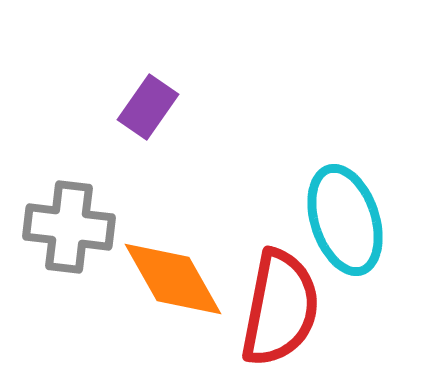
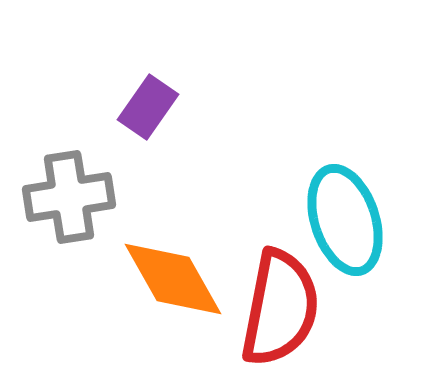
gray cross: moved 30 px up; rotated 16 degrees counterclockwise
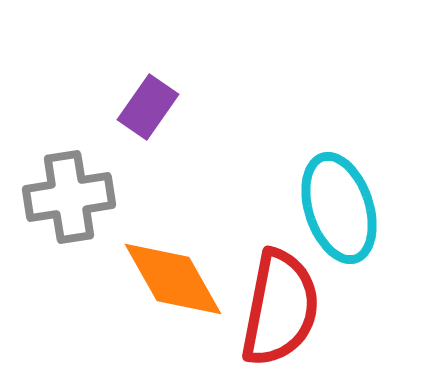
cyan ellipse: moved 6 px left, 12 px up
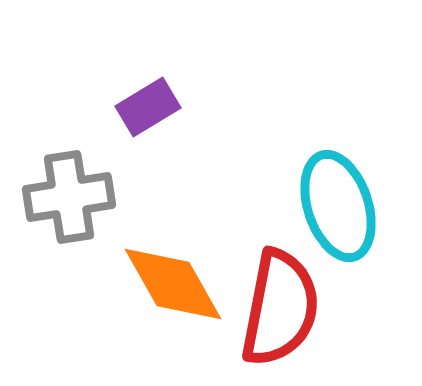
purple rectangle: rotated 24 degrees clockwise
cyan ellipse: moved 1 px left, 2 px up
orange diamond: moved 5 px down
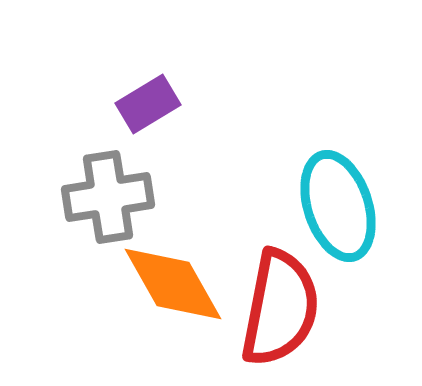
purple rectangle: moved 3 px up
gray cross: moved 39 px right
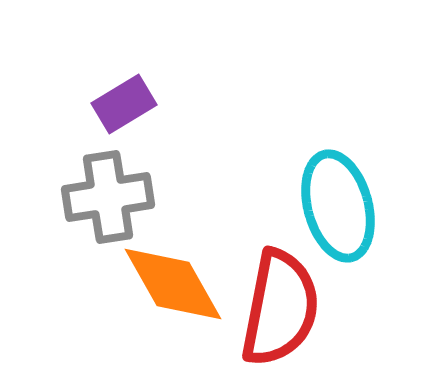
purple rectangle: moved 24 px left
cyan ellipse: rotated 3 degrees clockwise
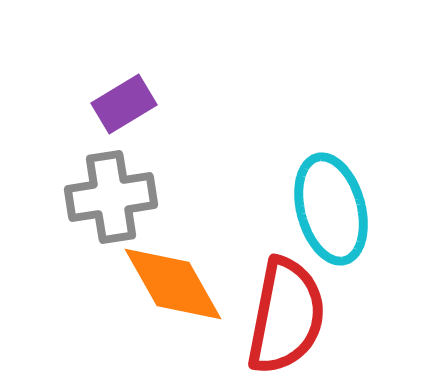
gray cross: moved 3 px right
cyan ellipse: moved 7 px left, 3 px down
red semicircle: moved 6 px right, 8 px down
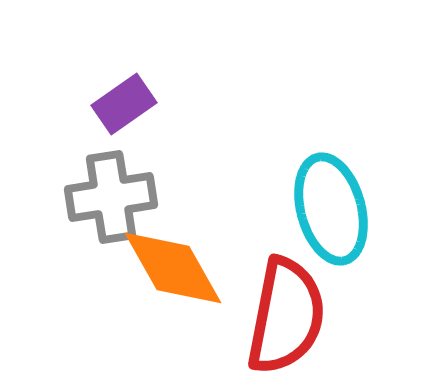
purple rectangle: rotated 4 degrees counterclockwise
orange diamond: moved 16 px up
